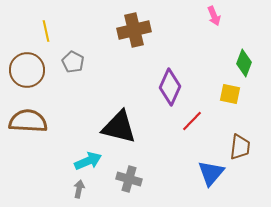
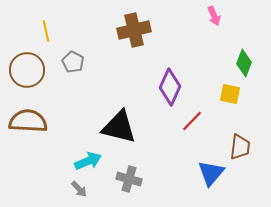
gray arrow: rotated 126 degrees clockwise
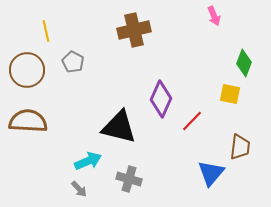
purple diamond: moved 9 px left, 12 px down
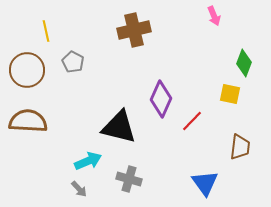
blue triangle: moved 6 px left, 10 px down; rotated 16 degrees counterclockwise
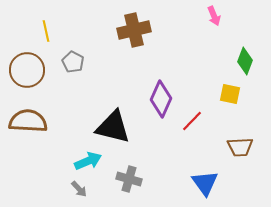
green diamond: moved 1 px right, 2 px up
black triangle: moved 6 px left
brown trapezoid: rotated 80 degrees clockwise
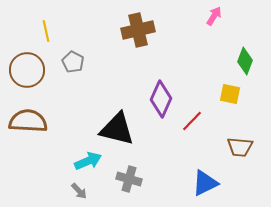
pink arrow: rotated 126 degrees counterclockwise
brown cross: moved 4 px right
black triangle: moved 4 px right, 2 px down
brown trapezoid: rotated 8 degrees clockwise
blue triangle: rotated 40 degrees clockwise
gray arrow: moved 2 px down
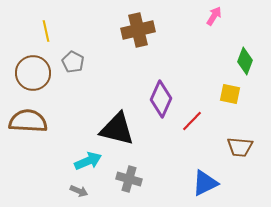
brown circle: moved 6 px right, 3 px down
gray arrow: rotated 24 degrees counterclockwise
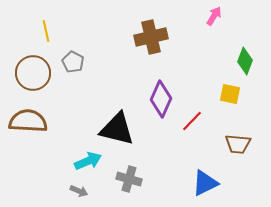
brown cross: moved 13 px right, 7 px down
brown trapezoid: moved 2 px left, 3 px up
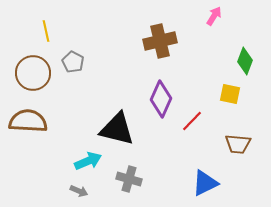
brown cross: moved 9 px right, 4 px down
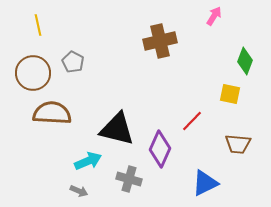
yellow line: moved 8 px left, 6 px up
purple diamond: moved 1 px left, 50 px down
brown semicircle: moved 24 px right, 8 px up
